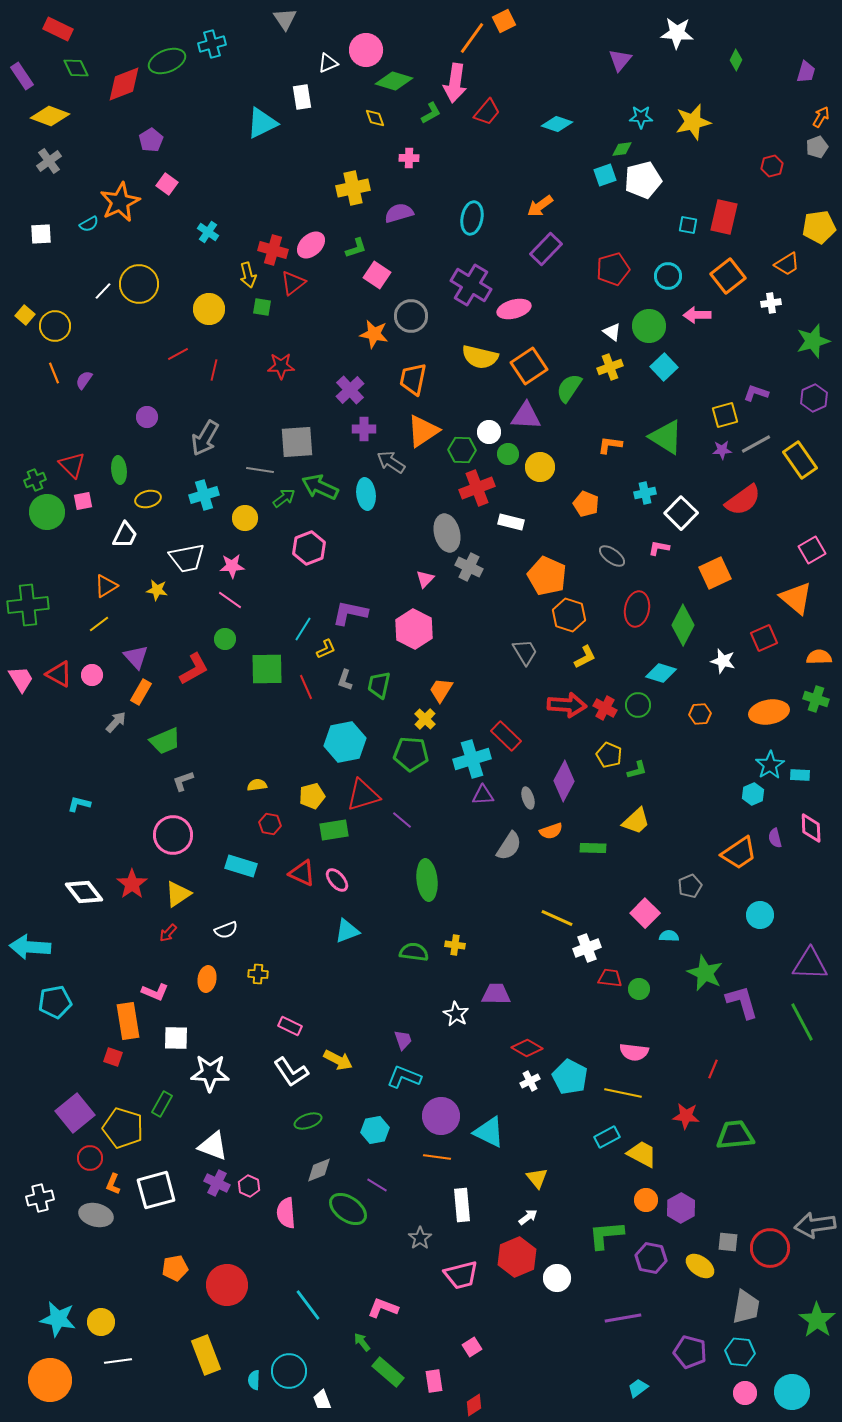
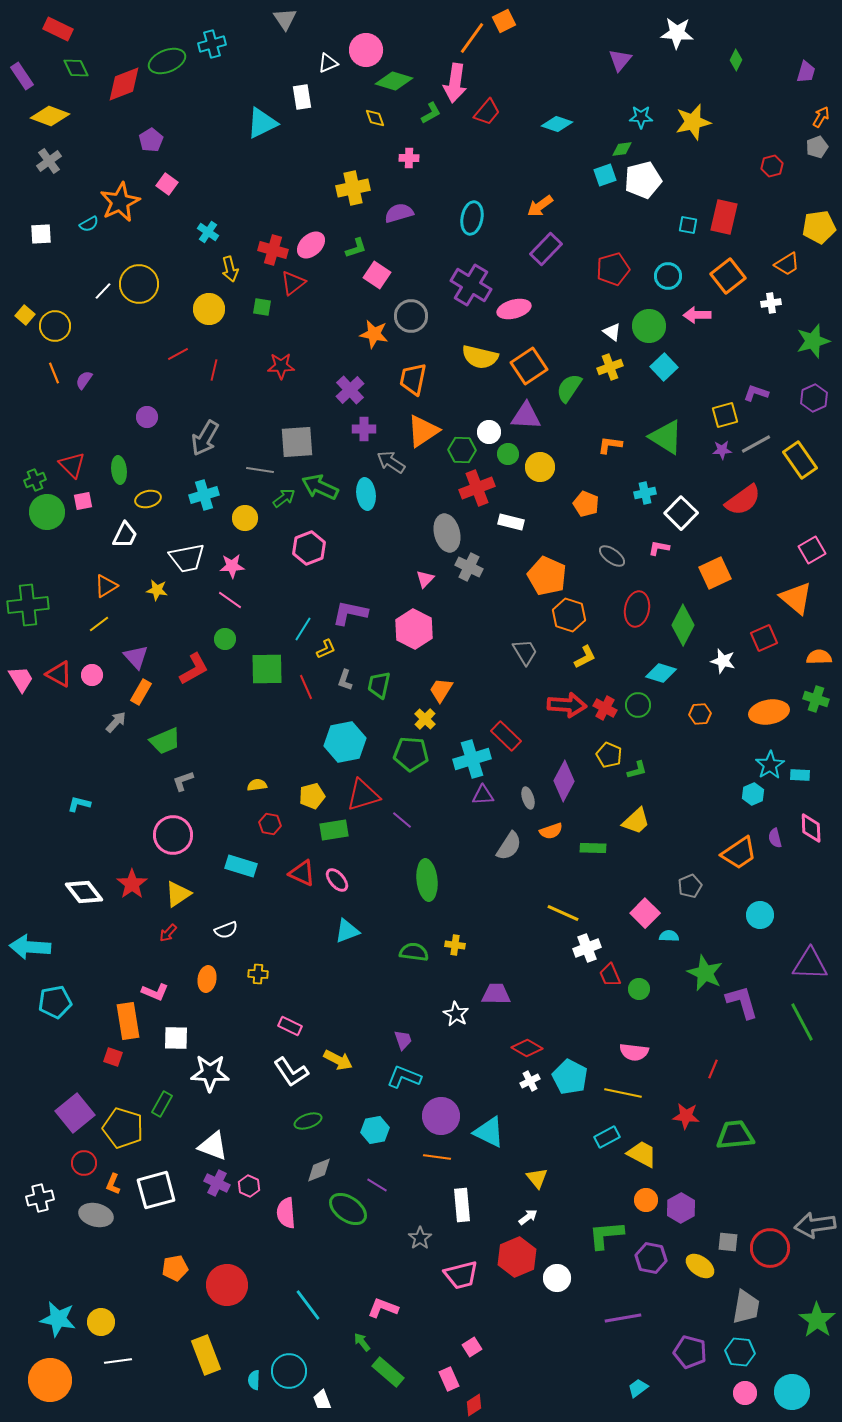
yellow arrow at (248, 275): moved 18 px left, 6 px up
yellow line at (557, 918): moved 6 px right, 5 px up
red trapezoid at (610, 978): moved 3 px up; rotated 120 degrees counterclockwise
red circle at (90, 1158): moved 6 px left, 5 px down
pink rectangle at (434, 1381): moved 15 px right, 2 px up; rotated 15 degrees counterclockwise
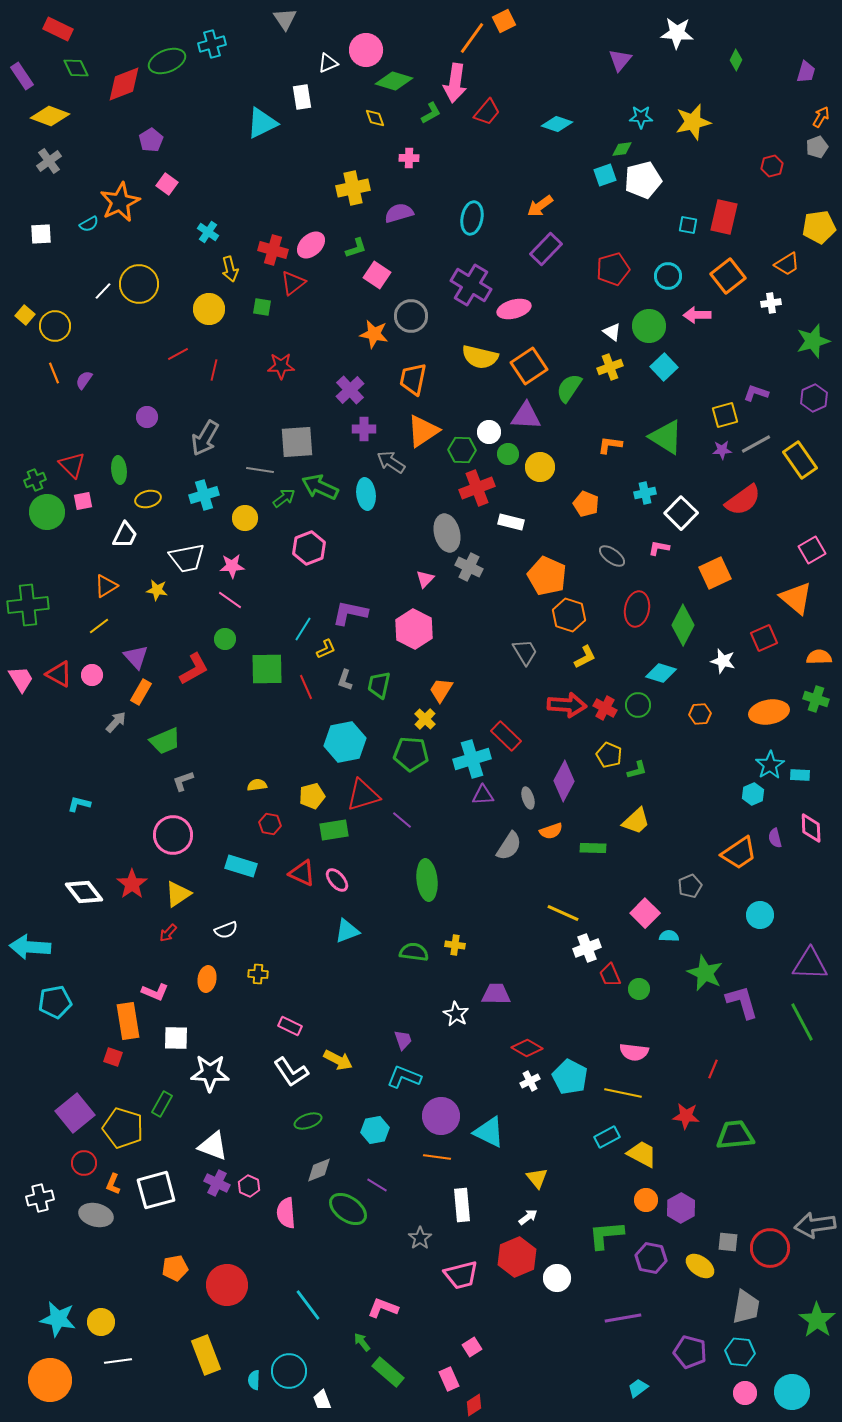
yellow line at (99, 624): moved 2 px down
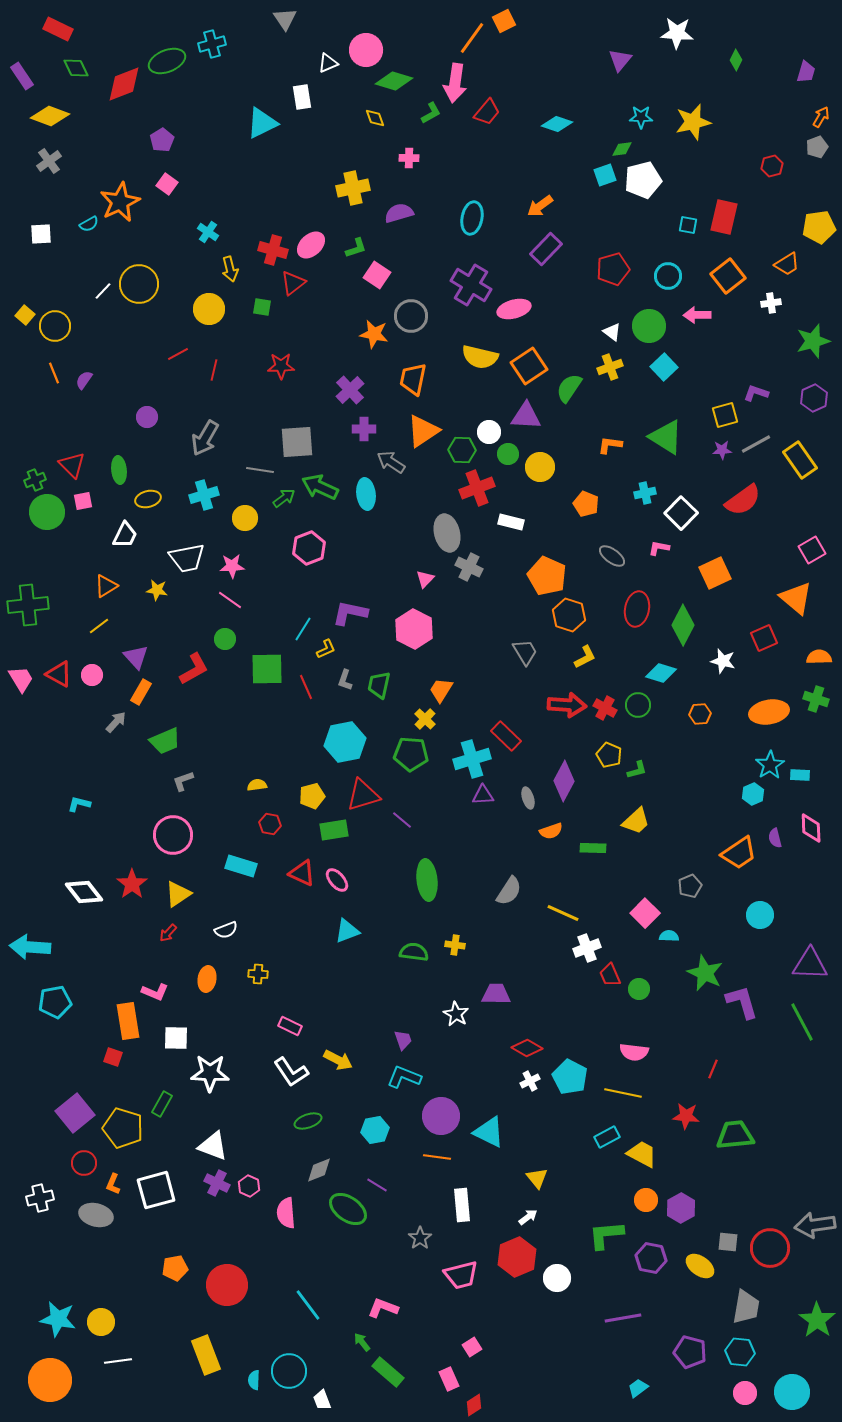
purple pentagon at (151, 140): moved 11 px right
gray semicircle at (509, 846): moved 45 px down
